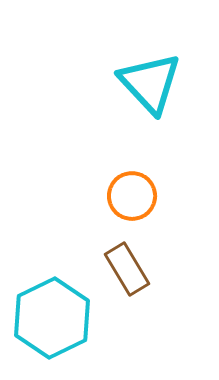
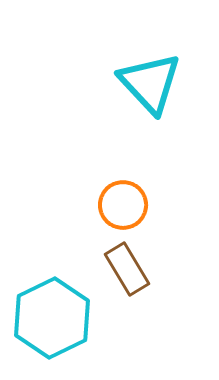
orange circle: moved 9 px left, 9 px down
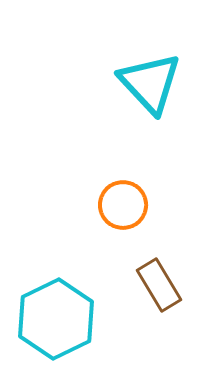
brown rectangle: moved 32 px right, 16 px down
cyan hexagon: moved 4 px right, 1 px down
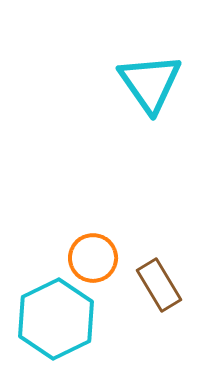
cyan triangle: rotated 8 degrees clockwise
orange circle: moved 30 px left, 53 px down
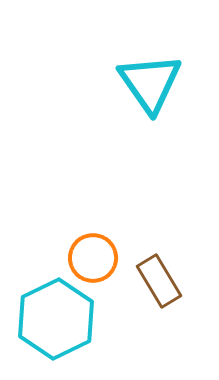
brown rectangle: moved 4 px up
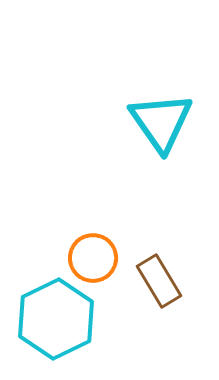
cyan triangle: moved 11 px right, 39 px down
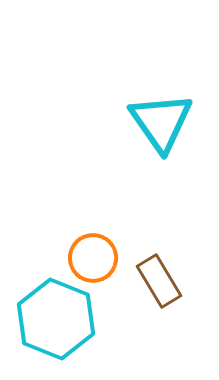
cyan hexagon: rotated 12 degrees counterclockwise
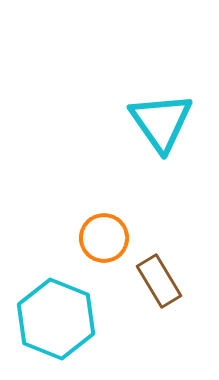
orange circle: moved 11 px right, 20 px up
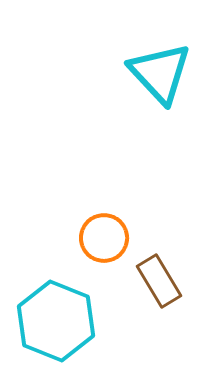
cyan triangle: moved 1 px left, 49 px up; rotated 8 degrees counterclockwise
cyan hexagon: moved 2 px down
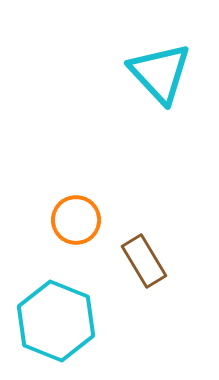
orange circle: moved 28 px left, 18 px up
brown rectangle: moved 15 px left, 20 px up
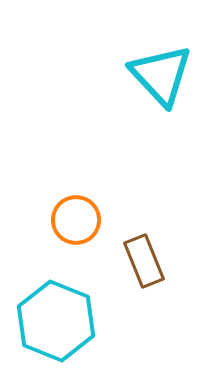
cyan triangle: moved 1 px right, 2 px down
brown rectangle: rotated 9 degrees clockwise
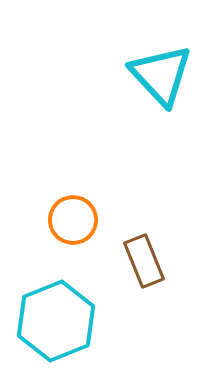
orange circle: moved 3 px left
cyan hexagon: rotated 16 degrees clockwise
